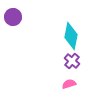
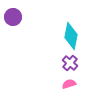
purple cross: moved 2 px left, 2 px down
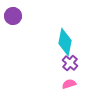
purple circle: moved 1 px up
cyan diamond: moved 6 px left, 6 px down
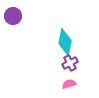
purple cross: rotated 21 degrees clockwise
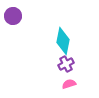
cyan diamond: moved 2 px left, 1 px up
purple cross: moved 4 px left, 1 px down
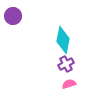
cyan diamond: moved 1 px up
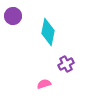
cyan diamond: moved 15 px left, 8 px up
pink semicircle: moved 25 px left
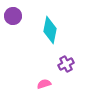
cyan diamond: moved 2 px right, 2 px up
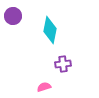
purple cross: moved 3 px left; rotated 21 degrees clockwise
pink semicircle: moved 3 px down
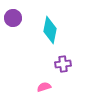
purple circle: moved 2 px down
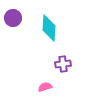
cyan diamond: moved 1 px left, 2 px up; rotated 8 degrees counterclockwise
pink semicircle: moved 1 px right
